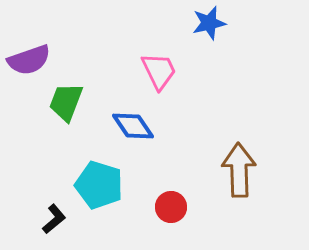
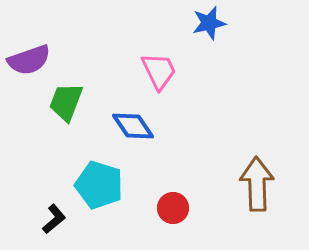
brown arrow: moved 18 px right, 14 px down
red circle: moved 2 px right, 1 px down
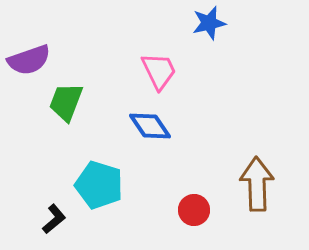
blue diamond: moved 17 px right
red circle: moved 21 px right, 2 px down
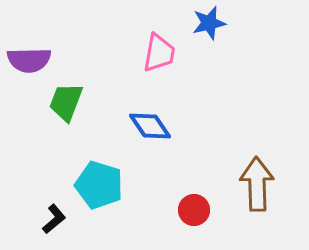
purple semicircle: rotated 18 degrees clockwise
pink trapezoid: moved 18 px up; rotated 36 degrees clockwise
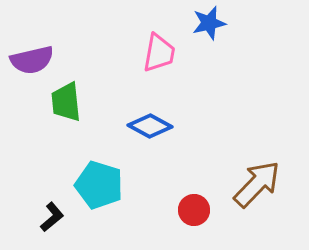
purple semicircle: moved 3 px right; rotated 12 degrees counterclockwise
green trapezoid: rotated 27 degrees counterclockwise
blue diamond: rotated 27 degrees counterclockwise
brown arrow: rotated 46 degrees clockwise
black L-shape: moved 2 px left, 2 px up
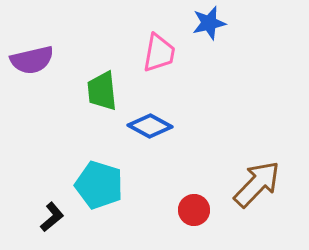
green trapezoid: moved 36 px right, 11 px up
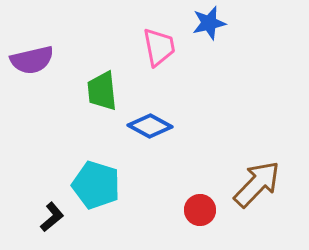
pink trapezoid: moved 6 px up; rotated 21 degrees counterclockwise
cyan pentagon: moved 3 px left
red circle: moved 6 px right
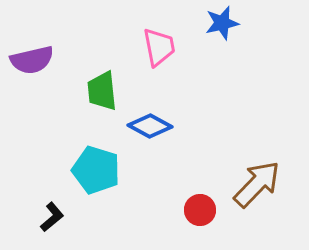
blue star: moved 13 px right
cyan pentagon: moved 15 px up
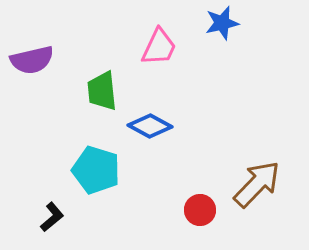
pink trapezoid: rotated 36 degrees clockwise
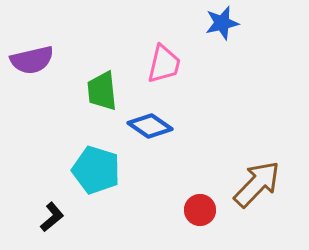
pink trapezoid: moved 5 px right, 17 px down; rotated 12 degrees counterclockwise
blue diamond: rotated 6 degrees clockwise
